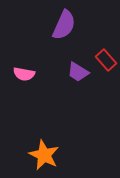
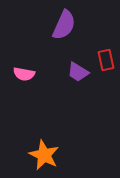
red rectangle: rotated 30 degrees clockwise
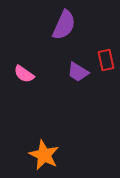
pink semicircle: rotated 25 degrees clockwise
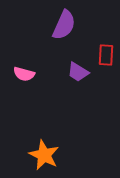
red rectangle: moved 5 px up; rotated 15 degrees clockwise
pink semicircle: rotated 20 degrees counterclockwise
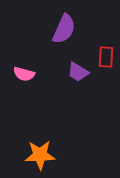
purple semicircle: moved 4 px down
red rectangle: moved 2 px down
orange star: moved 4 px left; rotated 28 degrees counterclockwise
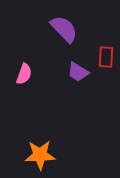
purple semicircle: rotated 68 degrees counterclockwise
pink semicircle: rotated 85 degrees counterclockwise
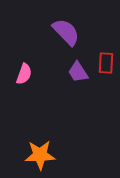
purple semicircle: moved 2 px right, 3 px down
red rectangle: moved 6 px down
purple trapezoid: rotated 25 degrees clockwise
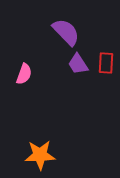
purple trapezoid: moved 8 px up
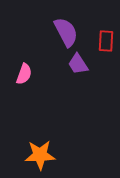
purple semicircle: rotated 16 degrees clockwise
red rectangle: moved 22 px up
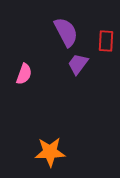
purple trapezoid: rotated 70 degrees clockwise
orange star: moved 10 px right, 3 px up
